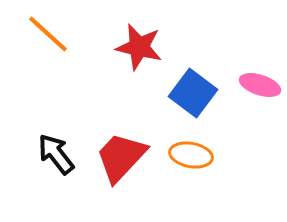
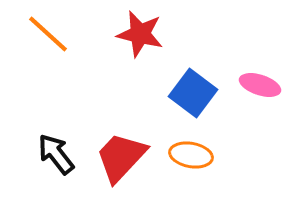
red star: moved 1 px right, 13 px up
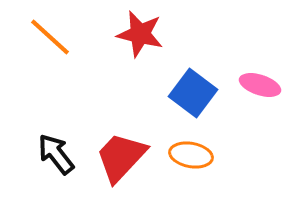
orange line: moved 2 px right, 3 px down
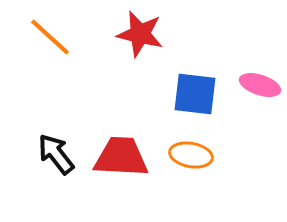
blue square: moved 2 px right, 1 px down; rotated 30 degrees counterclockwise
red trapezoid: rotated 50 degrees clockwise
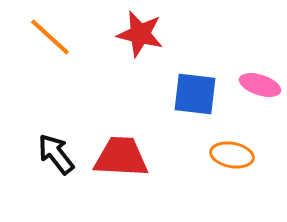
orange ellipse: moved 41 px right
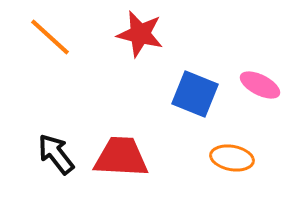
pink ellipse: rotated 9 degrees clockwise
blue square: rotated 15 degrees clockwise
orange ellipse: moved 3 px down
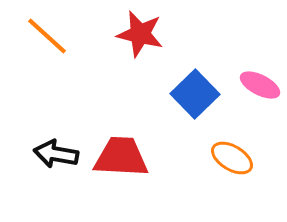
orange line: moved 3 px left, 1 px up
blue square: rotated 24 degrees clockwise
black arrow: rotated 42 degrees counterclockwise
orange ellipse: rotated 21 degrees clockwise
